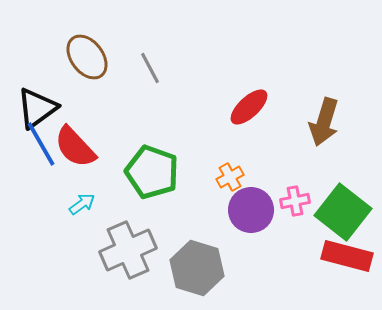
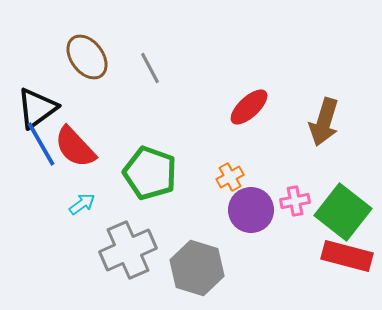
green pentagon: moved 2 px left, 1 px down
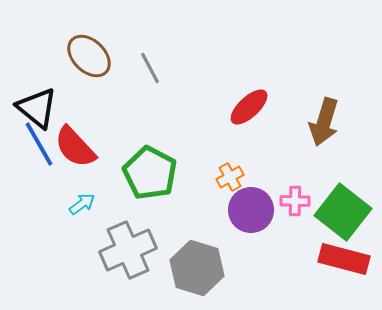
brown ellipse: moved 2 px right, 1 px up; rotated 9 degrees counterclockwise
black triangle: rotated 45 degrees counterclockwise
blue line: moved 2 px left
green pentagon: rotated 8 degrees clockwise
pink cross: rotated 12 degrees clockwise
red rectangle: moved 3 px left, 3 px down
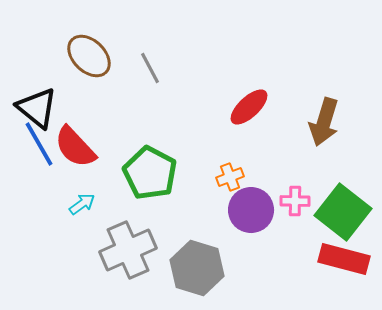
orange cross: rotated 8 degrees clockwise
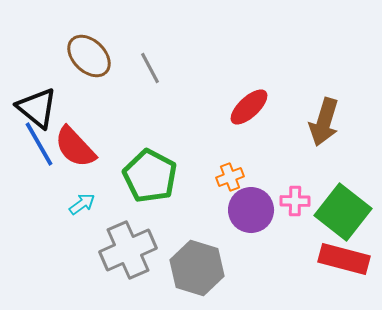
green pentagon: moved 3 px down
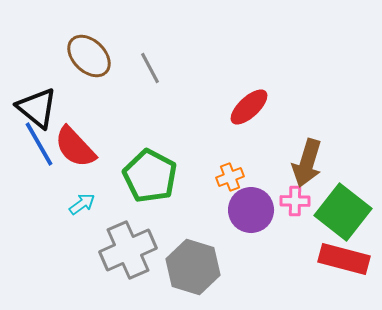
brown arrow: moved 17 px left, 41 px down
gray hexagon: moved 4 px left, 1 px up
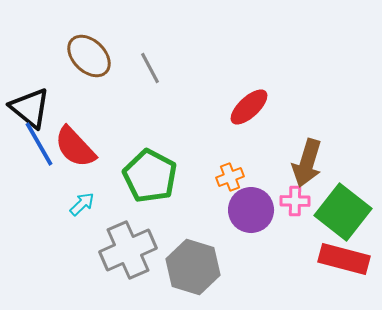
black triangle: moved 7 px left
cyan arrow: rotated 8 degrees counterclockwise
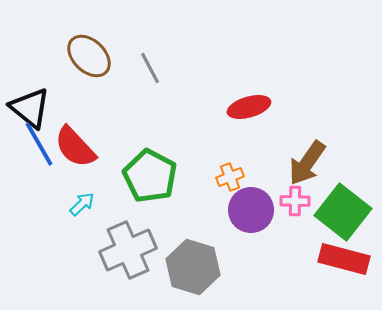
red ellipse: rotated 27 degrees clockwise
brown arrow: rotated 18 degrees clockwise
